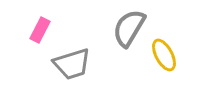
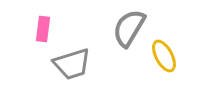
pink rectangle: moved 3 px right, 1 px up; rotated 20 degrees counterclockwise
yellow ellipse: moved 1 px down
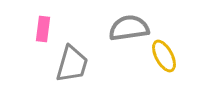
gray semicircle: rotated 51 degrees clockwise
gray trapezoid: rotated 57 degrees counterclockwise
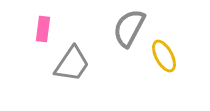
gray semicircle: rotated 54 degrees counterclockwise
gray trapezoid: rotated 18 degrees clockwise
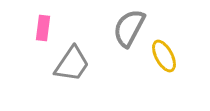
pink rectangle: moved 1 px up
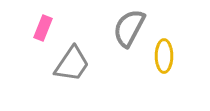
pink rectangle: rotated 15 degrees clockwise
yellow ellipse: rotated 28 degrees clockwise
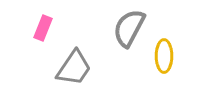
gray trapezoid: moved 2 px right, 4 px down
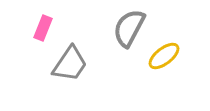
yellow ellipse: rotated 52 degrees clockwise
gray trapezoid: moved 4 px left, 4 px up
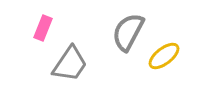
gray semicircle: moved 1 px left, 4 px down
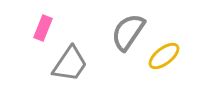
gray semicircle: rotated 6 degrees clockwise
